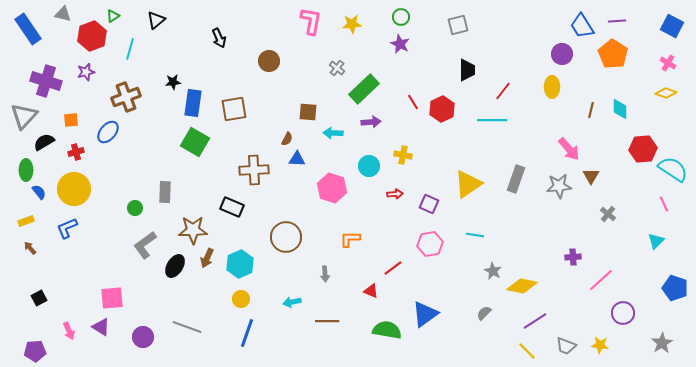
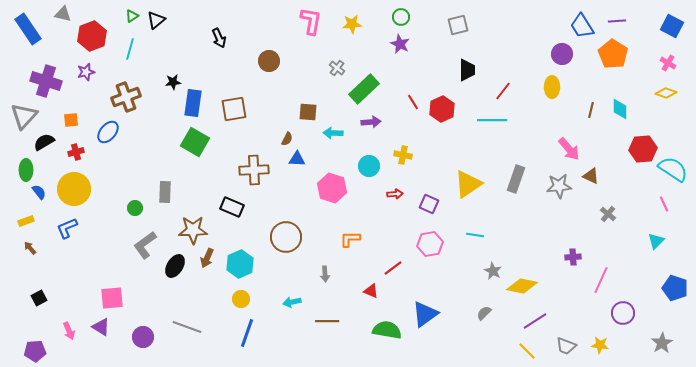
green triangle at (113, 16): moved 19 px right
brown triangle at (591, 176): rotated 36 degrees counterclockwise
pink line at (601, 280): rotated 24 degrees counterclockwise
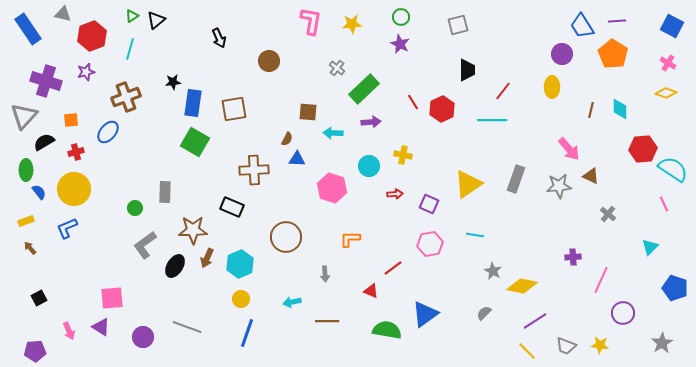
cyan triangle at (656, 241): moved 6 px left, 6 px down
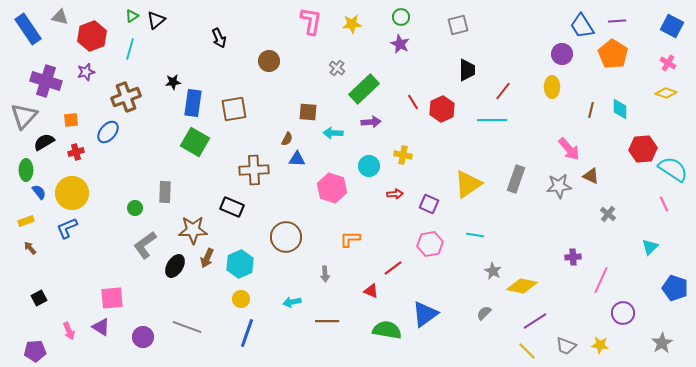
gray triangle at (63, 14): moved 3 px left, 3 px down
yellow circle at (74, 189): moved 2 px left, 4 px down
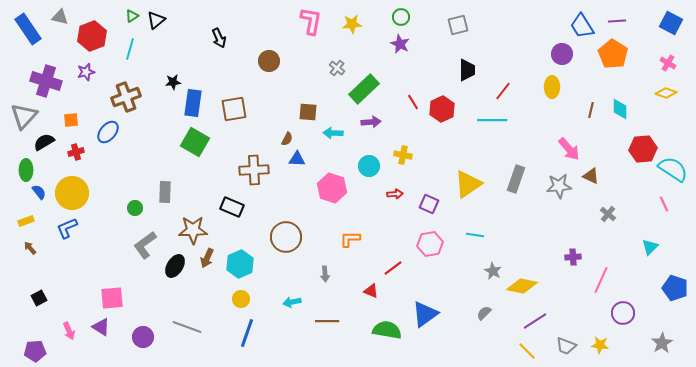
blue square at (672, 26): moved 1 px left, 3 px up
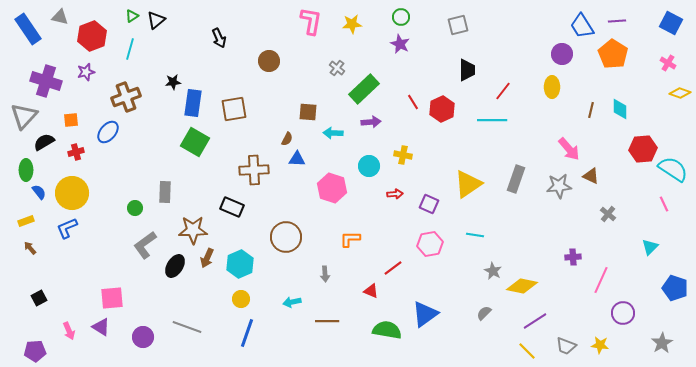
yellow diamond at (666, 93): moved 14 px right
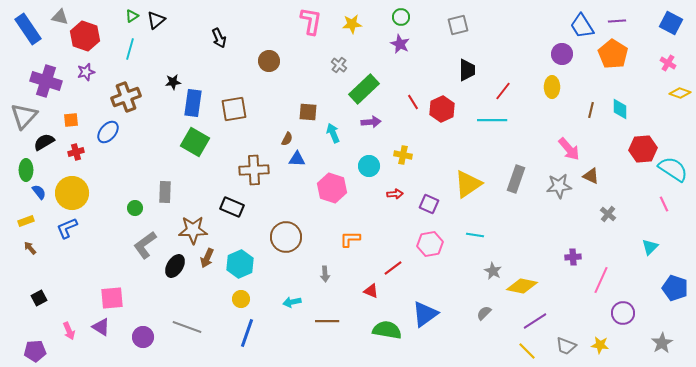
red hexagon at (92, 36): moved 7 px left; rotated 20 degrees counterclockwise
gray cross at (337, 68): moved 2 px right, 3 px up
cyan arrow at (333, 133): rotated 66 degrees clockwise
